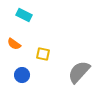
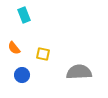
cyan rectangle: rotated 42 degrees clockwise
orange semicircle: moved 4 px down; rotated 16 degrees clockwise
gray semicircle: rotated 45 degrees clockwise
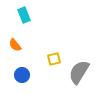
orange semicircle: moved 1 px right, 3 px up
yellow square: moved 11 px right, 5 px down; rotated 24 degrees counterclockwise
gray semicircle: rotated 55 degrees counterclockwise
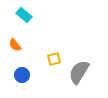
cyan rectangle: rotated 28 degrees counterclockwise
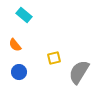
yellow square: moved 1 px up
blue circle: moved 3 px left, 3 px up
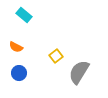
orange semicircle: moved 1 px right, 2 px down; rotated 24 degrees counterclockwise
yellow square: moved 2 px right, 2 px up; rotated 24 degrees counterclockwise
blue circle: moved 1 px down
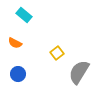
orange semicircle: moved 1 px left, 4 px up
yellow square: moved 1 px right, 3 px up
blue circle: moved 1 px left, 1 px down
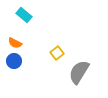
blue circle: moved 4 px left, 13 px up
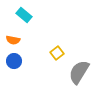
orange semicircle: moved 2 px left, 3 px up; rotated 16 degrees counterclockwise
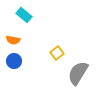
gray semicircle: moved 1 px left, 1 px down
